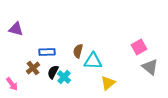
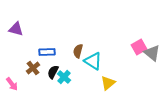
cyan triangle: rotated 30 degrees clockwise
gray triangle: moved 2 px right, 14 px up
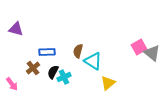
cyan cross: rotated 24 degrees clockwise
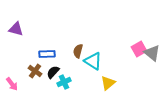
pink square: moved 2 px down
blue rectangle: moved 2 px down
brown cross: moved 2 px right, 3 px down; rotated 16 degrees counterclockwise
black semicircle: rotated 16 degrees clockwise
cyan cross: moved 5 px down
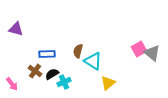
black semicircle: moved 1 px left, 2 px down; rotated 16 degrees clockwise
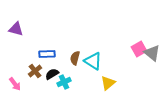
brown semicircle: moved 3 px left, 7 px down
brown cross: rotated 16 degrees clockwise
pink arrow: moved 3 px right
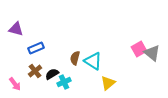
blue rectangle: moved 11 px left, 6 px up; rotated 21 degrees counterclockwise
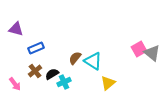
brown semicircle: rotated 24 degrees clockwise
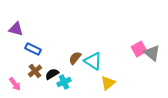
blue rectangle: moved 3 px left, 1 px down; rotated 49 degrees clockwise
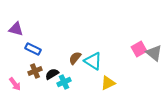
gray triangle: moved 2 px right
brown cross: rotated 16 degrees clockwise
yellow triangle: rotated 14 degrees clockwise
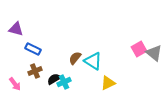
black semicircle: moved 2 px right, 5 px down
